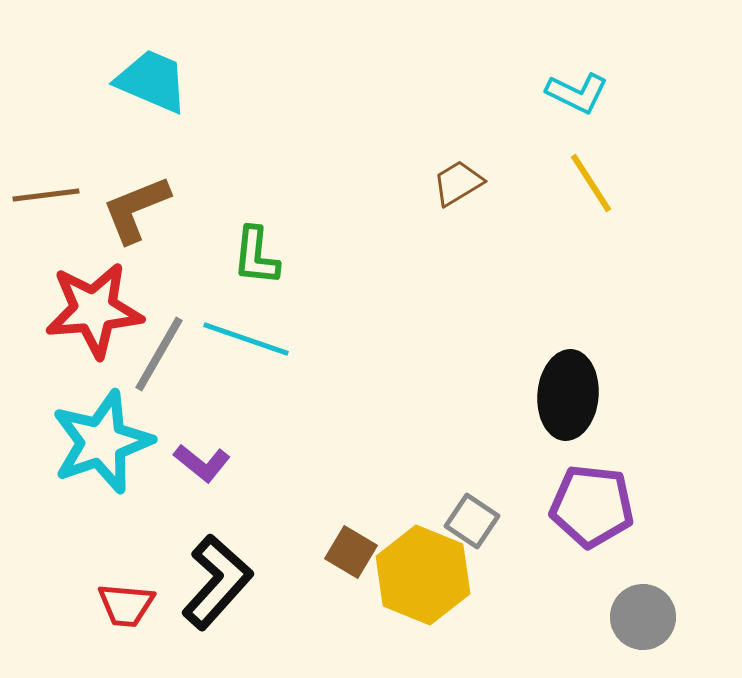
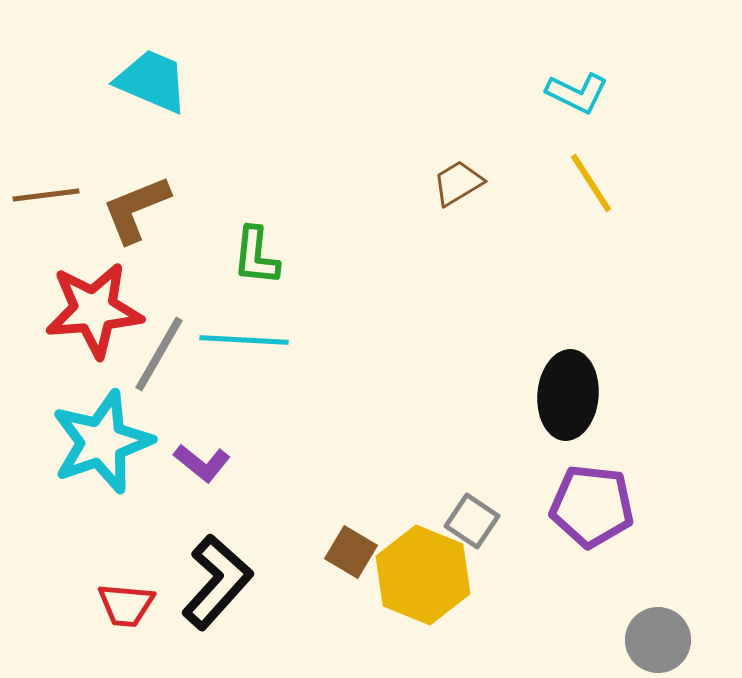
cyan line: moved 2 px left, 1 px down; rotated 16 degrees counterclockwise
gray circle: moved 15 px right, 23 px down
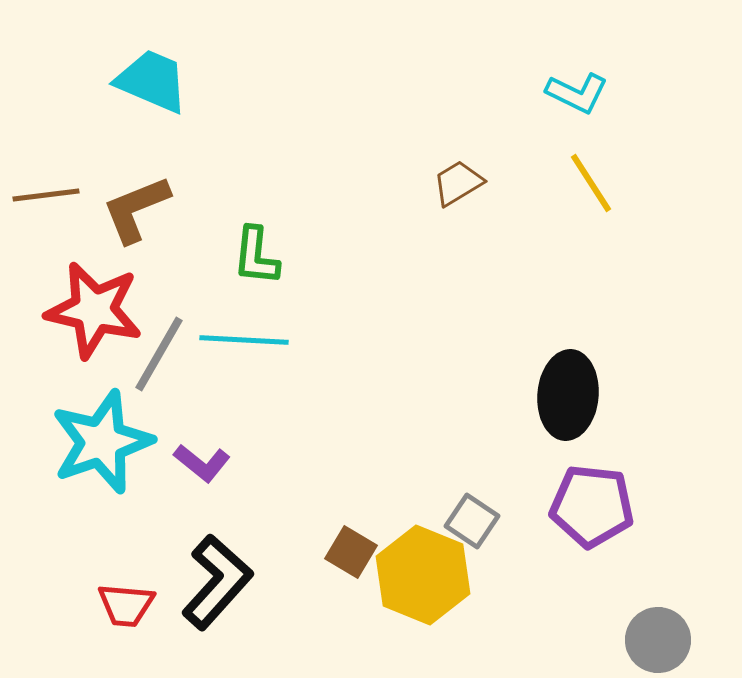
red star: rotated 18 degrees clockwise
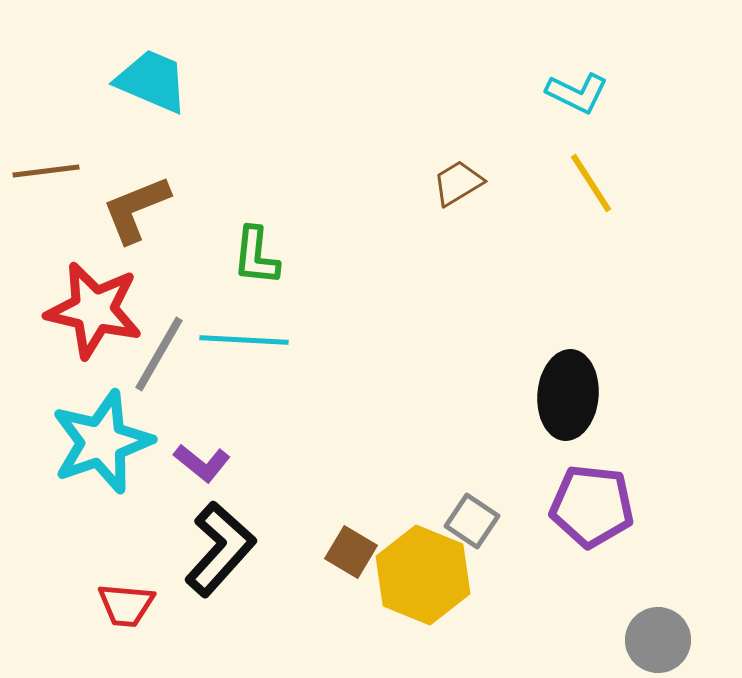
brown line: moved 24 px up
black L-shape: moved 3 px right, 33 px up
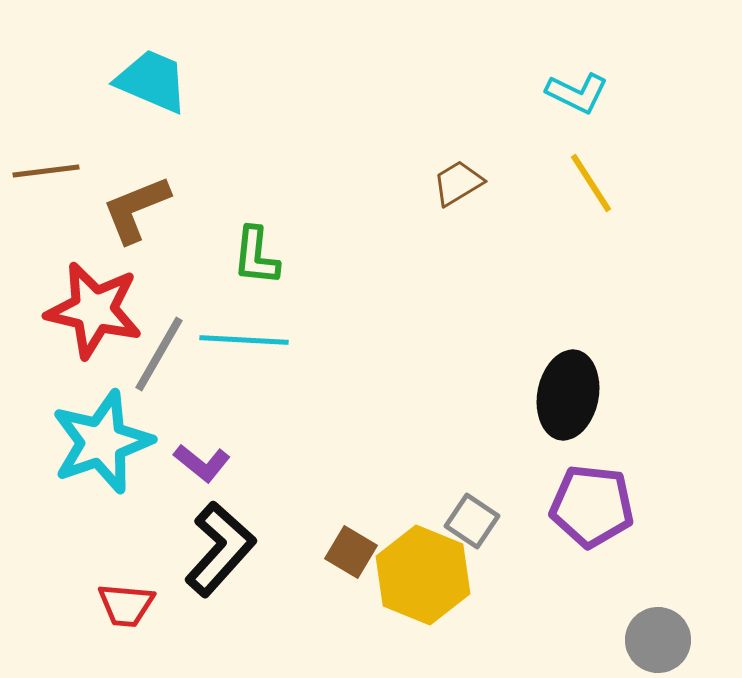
black ellipse: rotated 6 degrees clockwise
